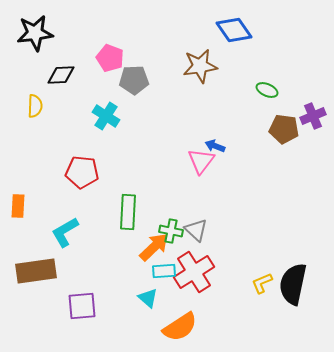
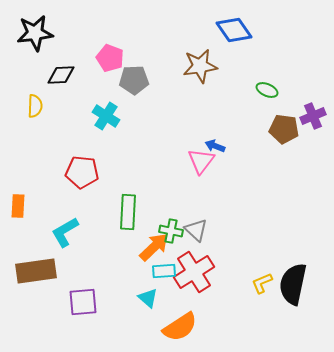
purple square: moved 1 px right, 4 px up
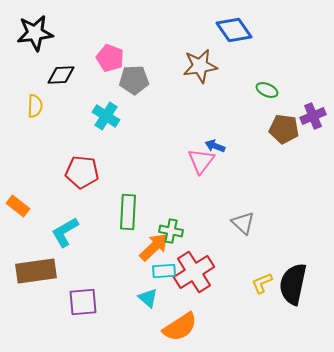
orange rectangle: rotated 55 degrees counterclockwise
gray triangle: moved 47 px right, 7 px up
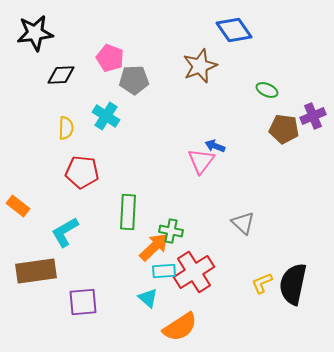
brown star: rotated 12 degrees counterclockwise
yellow semicircle: moved 31 px right, 22 px down
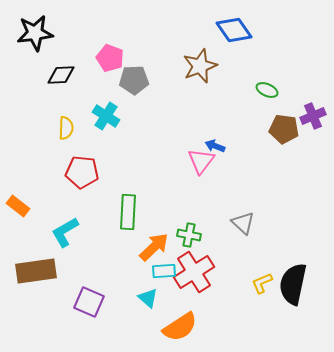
green cross: moved 18 px right, 4 px down
purple square: moved 6 px right; rotated 28 degrees clockwise
